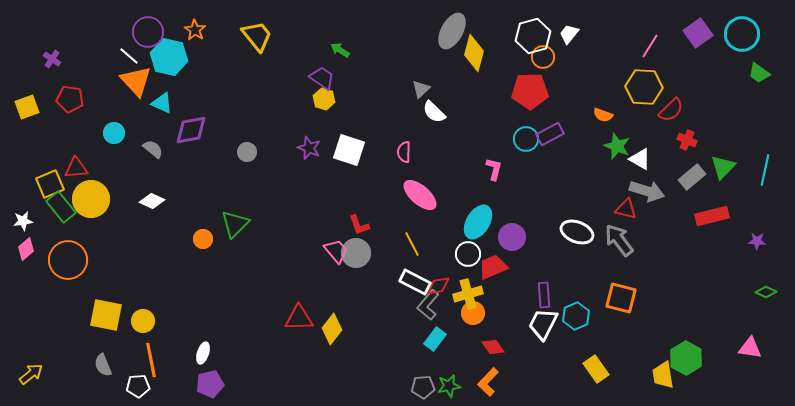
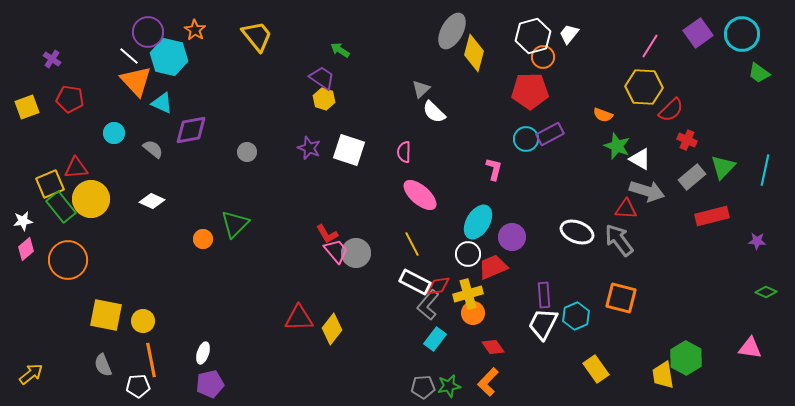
red triangle at (626, 209): rotated 10 degrees counterclockwise
red L-shape at (359, 225): moved 32 px left, 9 px down; rotated 10 degrees counterclockwise
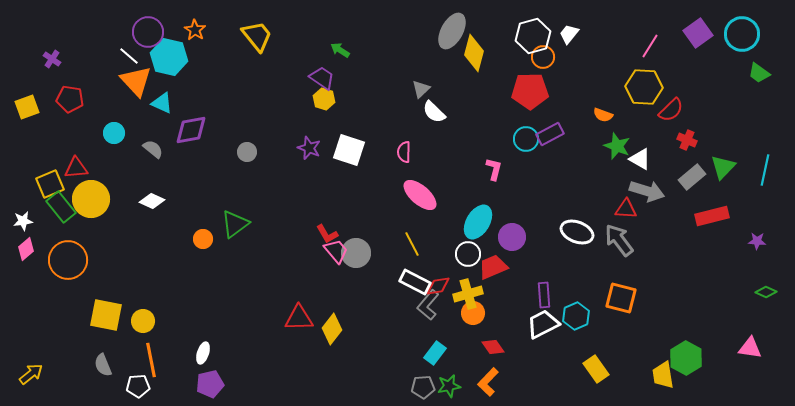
green triangle at (235, 224): rotated 8 degrees clockwise
white trapezoid at (543, 324): rotated 36 degrees clockwise
cyan rectangle at (435, 339): moved 14 px down
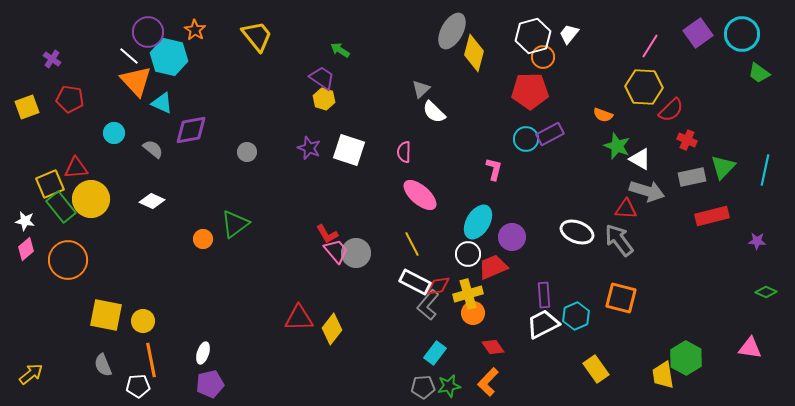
gray rectangle at (692, 177): rotated 28 degrees clockwise
white star at (23, 221): moved 2 px right; rotated 18 degrees clockwise
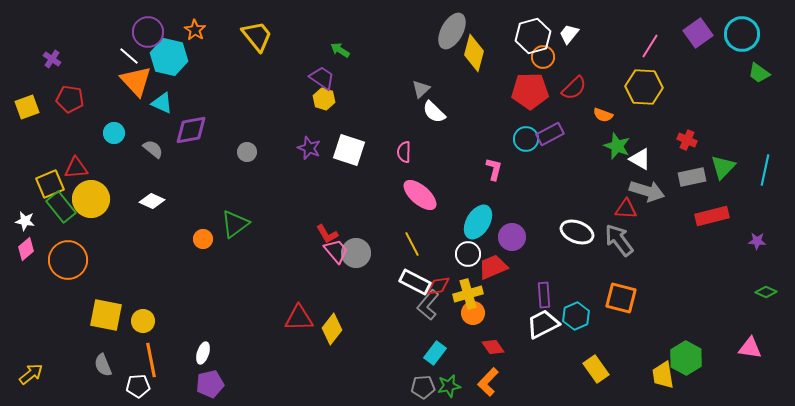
red semicircle at (671, 110): moved 97 px left, 22 px up
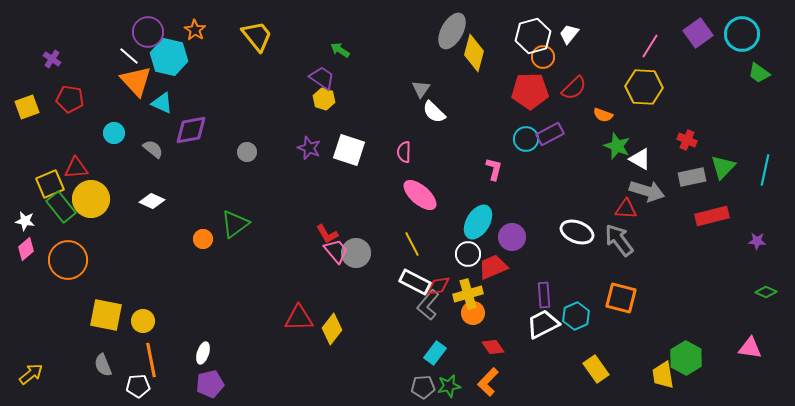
gray triangle at (421, 89): rotated 12 degrees counterclockwise
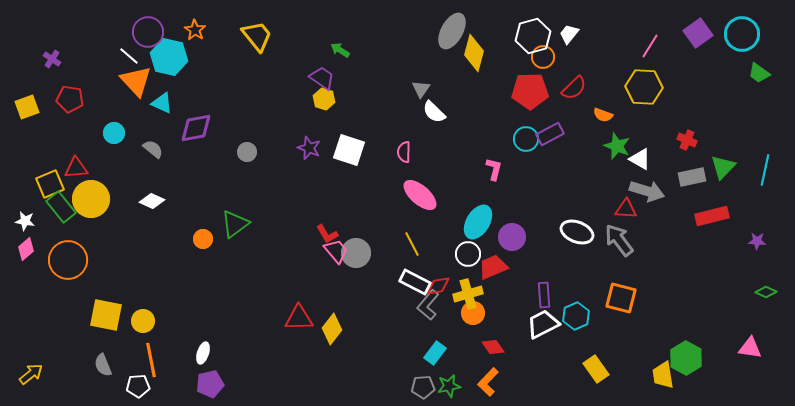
purple diamond at (191, 130): moved 5 px right, 2 px up
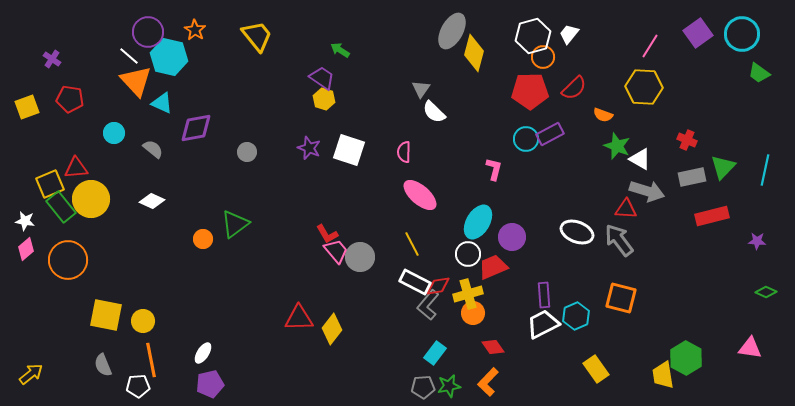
gray circle at (356, 253): moved 4 px right, 4 px down
white ellipse at (203, 353): rotated 15 degrees clockwise
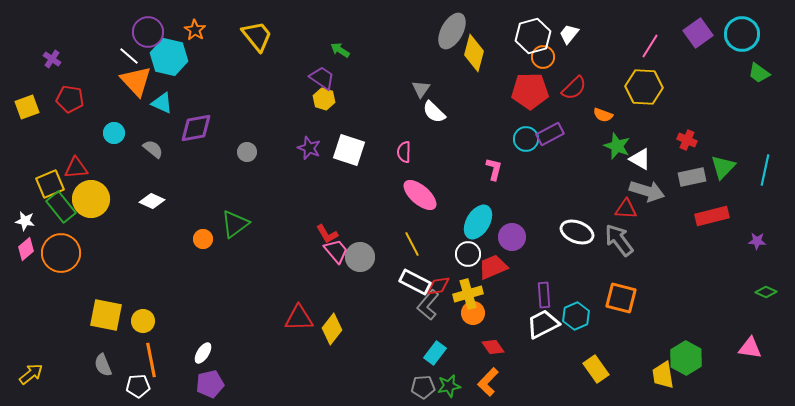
orange circle at (68, 260): moved 7 px left, 7 px up
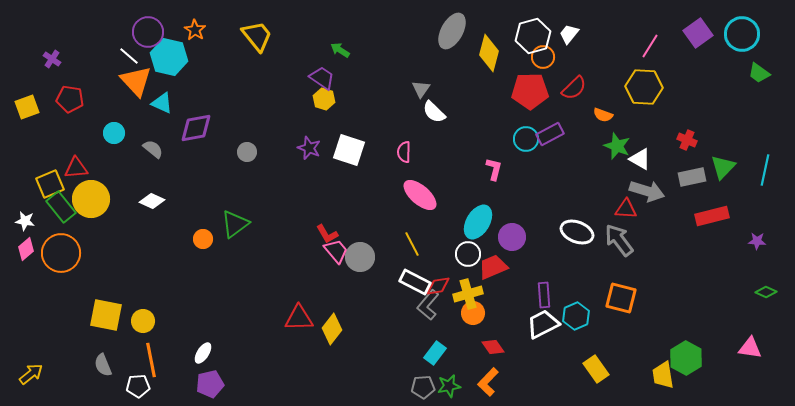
yellow diamond at (474, 53): moved 15 px right
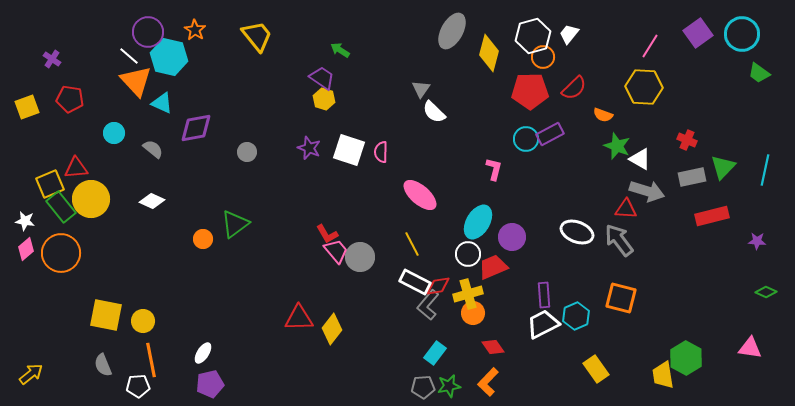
pink semicircle at (404, 152): moved 23 px left
